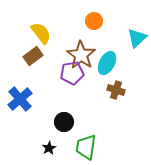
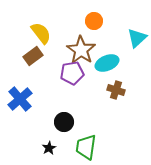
brown star: moved 5 px up
cyan ellipse: rotated 40 degrees clockwise
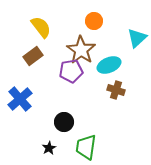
yellow semicircle: moved 6 px up
cyan ellipse: moved 2 px right, 2 px down
purple pentagon: moved 1 px left, 2 px up
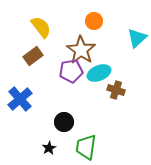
cyan ellipse: moved 10 px left, 8 px down
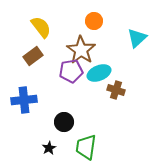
blue cross: moved 4 px right, 1 px down; rotated 35 degrees clockwise
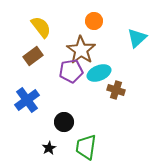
blue cross: moved 3 px right; rotated 30 degrees counterclockwise
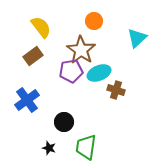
black star: rotated 24 degrees counterclockwise
